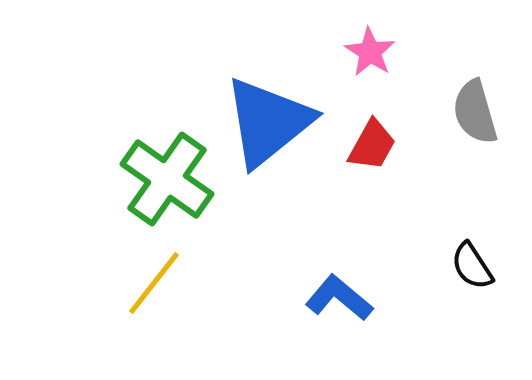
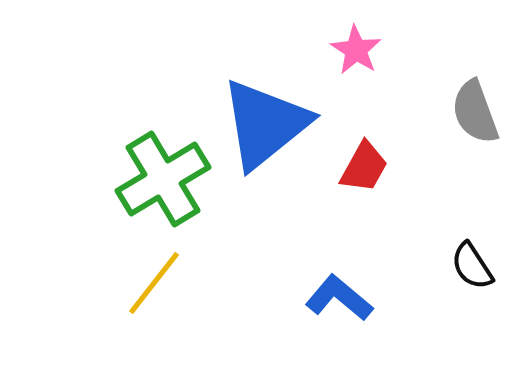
pink star: moved 14 px left, 2 px up
gray semicircle: rotated 4 degrees counterclockwise
blue triangle: moved 3 px left, 2 px down
red trapezoid: moved 8 px left, 22 px down
green cross: moved 4 px left; rotated 24 degrees clockwise
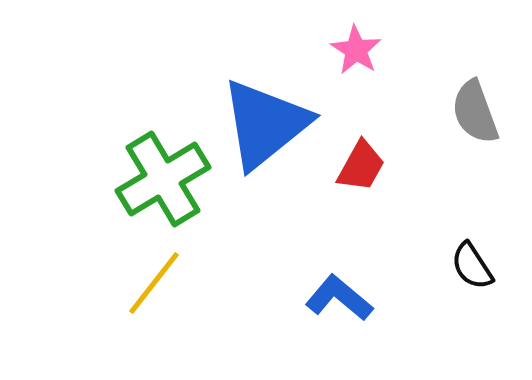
red trapezoid: moved 3 px left, 1 px up
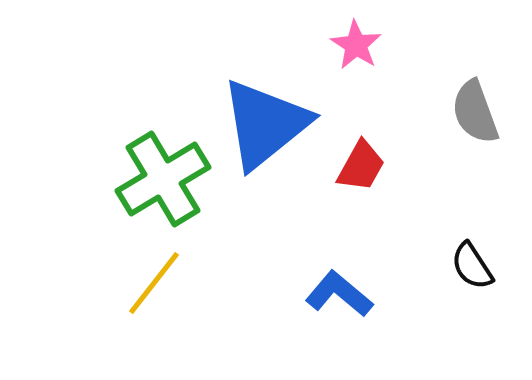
pink star: moved 5 px up
blue L-shape: moved 4 px up
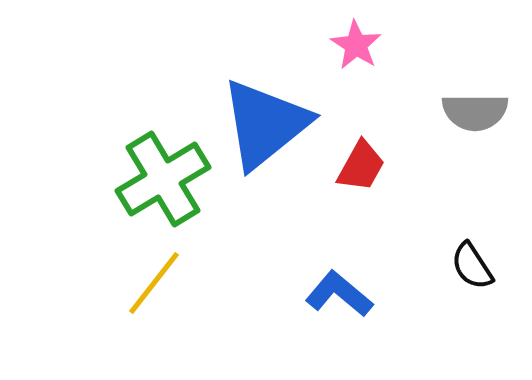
gray semicircle: rotated 70 degrees counterclockwise
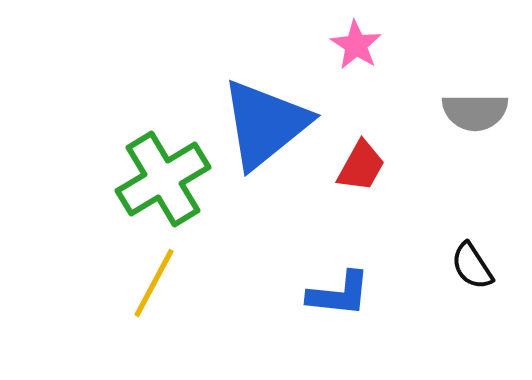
yellow line: rotated 10 degrees counterclockwise
blue L-shape: rotated 146 degrees clockwise
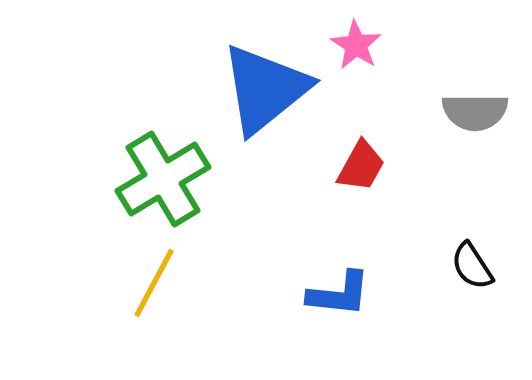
blue triangle: moved 35 px up
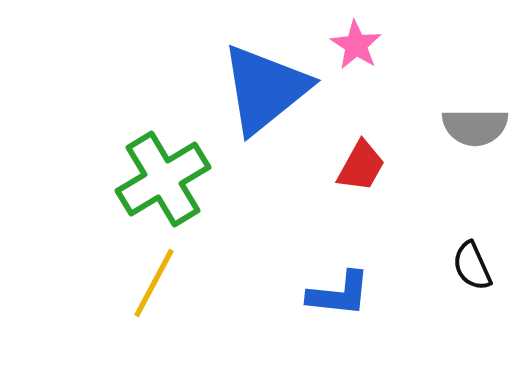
gray semicircle: moved 15 px down
black semicircle: rotated 9 degrees clockwise
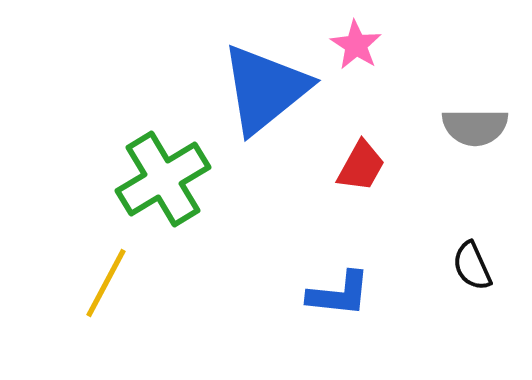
yellow line: moved 48 px left
